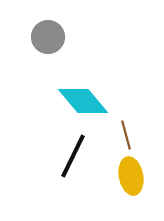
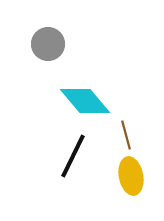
gray circle: moved 7 px down
cyan diamond: moved 2 px right
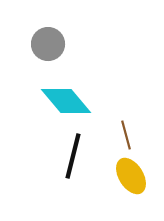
cyan diamond: moved 19 px left
black line: rotated 12 degrees counterclockwise
yellow ellipse: rotated 21 degrees counterclockwise
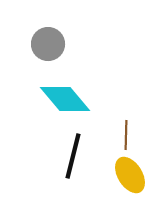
cyan diamond: moved 1 px left, 2 px up
brown line: rotated 16 degrees clockwise
yellow ellipse: moved 1 px left, 1 px up
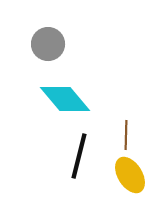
black line: moved 6 px right
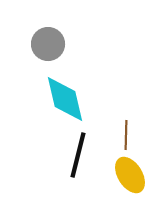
cyan diamond: rotated 27 degrees clockwise
black line: moved 1 px left, 1 px up
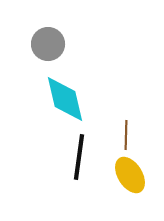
black line: moved 1 px right, 2 px down; rotated 6 degrees counterclockwise
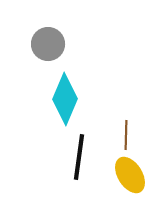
cyan diamond: rotated 36 degrees clockwise
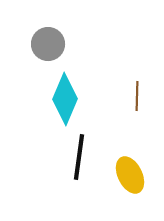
brown line: moved 11 px right, 39 px up
yellow ellipse: rotated 6 degrees clockwise
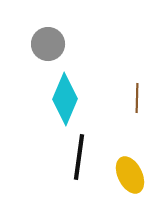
brown line: moved 2 px down
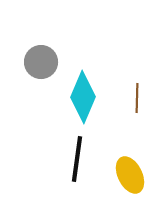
gray circle: moved 7 px left, 18 px down
cyan diamond: moved 18 px right, 2 px up
black line: moved 2 px left, 2 px down
